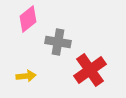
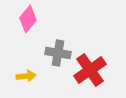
pink diamond: rotated 12 degrees counterclockwise
gray cross: moved 11 px down
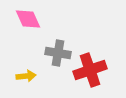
pink diamond: rotated 64 degrees counterclockwise
red cross: rotated 16 degrees clockwise
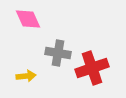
red cross: moved 2 px right, 2 px up
